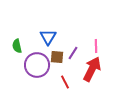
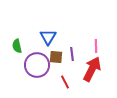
purple line: moved 1 px left, 1 px down; rotated 40 degrees counterclockwise
brown square: moved 1 px left
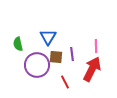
green semicircle: moved 1 px right, 2 px up
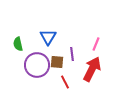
pink line: moved 2 px up; rotated 24 degrees clockwise
brown square: moved 1 px right, 5 px down
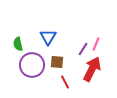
purple line: moved 11 px right, 5 px up; rotated 40 degrees clockwise
purple circle: moved 5 px left
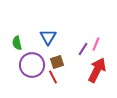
green semicircle: moved 1 px left, 1 px up
brown square: rotated 24 degrees counterclockwise
red arrow: moved 5 px right, 1 px down
red line: moved 12 px left, 5 px up
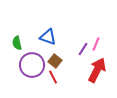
blue triangle: rotated 42 degrees counterclockwise
brown square: moved 2 px left, 1 px up; rotated 32 degrees counterclockwise
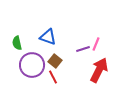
purple line: rotated 40 degrees clockwise
red arrow: moved 2 px right
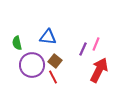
blue triangle: rotated 12 degrees counterclockwise
purple line: rotated 48 degrees counterclockwise
